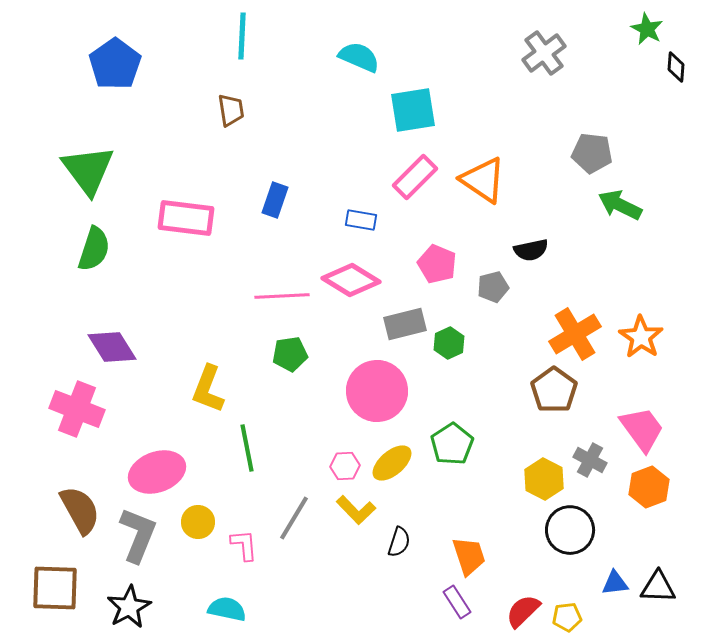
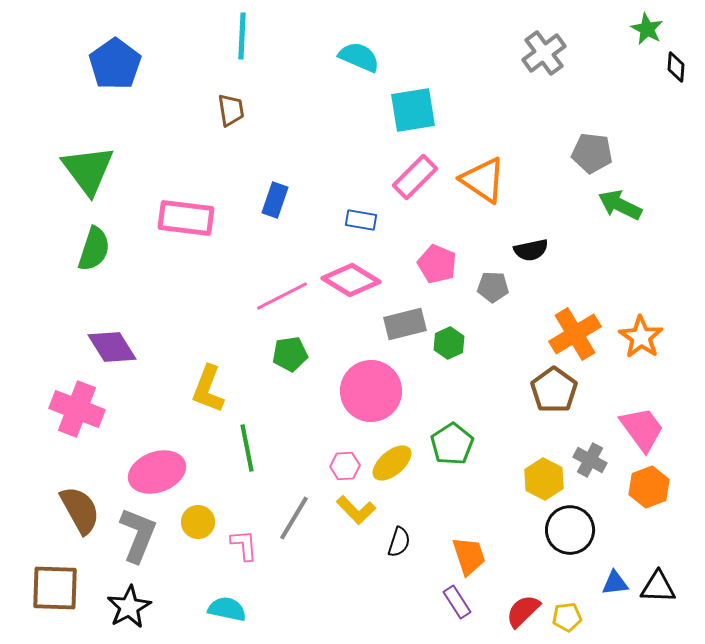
gray pentagon at (493, 287): rotated 16 degrees clockwise
pink line at (282, 296): rotated 24 degrees counterclockwise
pink circle at (377, 391): moved 6 px left
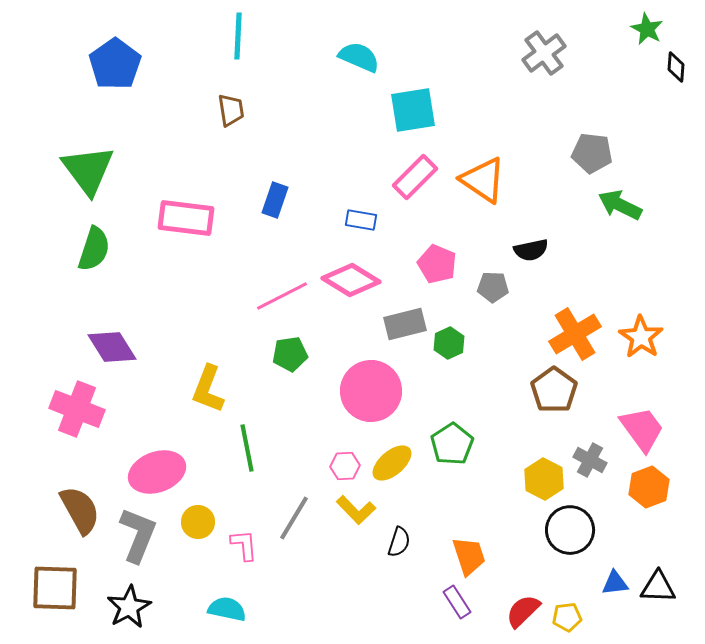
cyan line at (242, 36): moved 4 px left
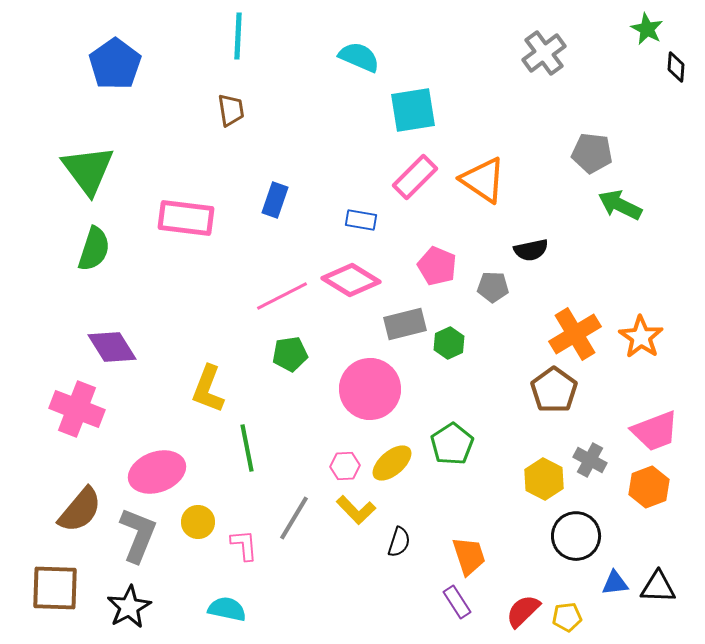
pink pentagon at (437, 264): moved 2 px down
pink circle at (371, 391): moved 1 px left, 2 px up
pink trapezoid at (642, 429): moved 13 px right, 2 px down; rotated 105 degrees clockwise
brown semicircle at (80, 510): rotated 69 degrees clockwise
black circle at (570, 530): moved 6 px right, 6 px down
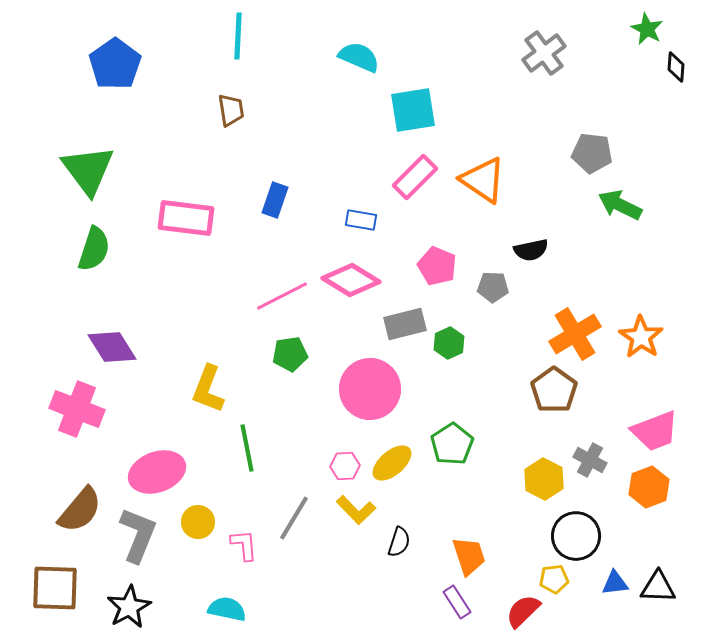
yellow pentagon at (567, 617): moved 13 px left, 38 px up
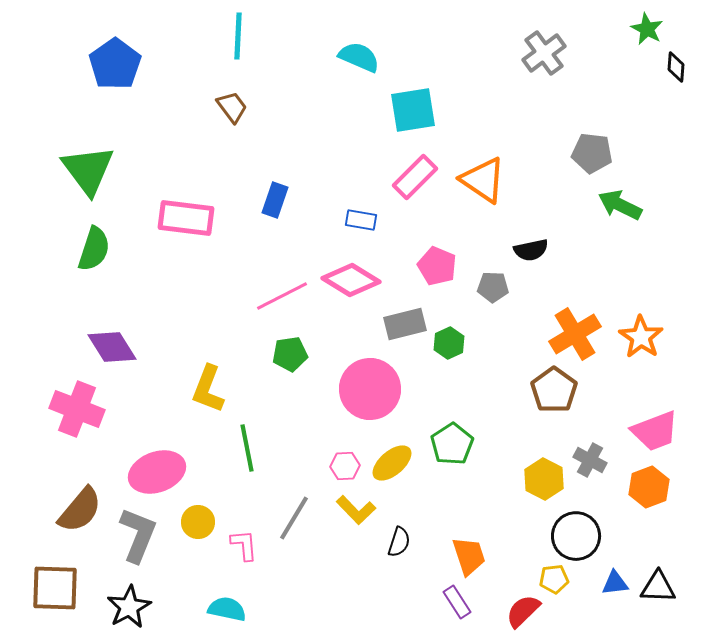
brown trapezoid at (231, 110): moved 1 px right, 3 px up; rotated 28 degrees counterclockwise
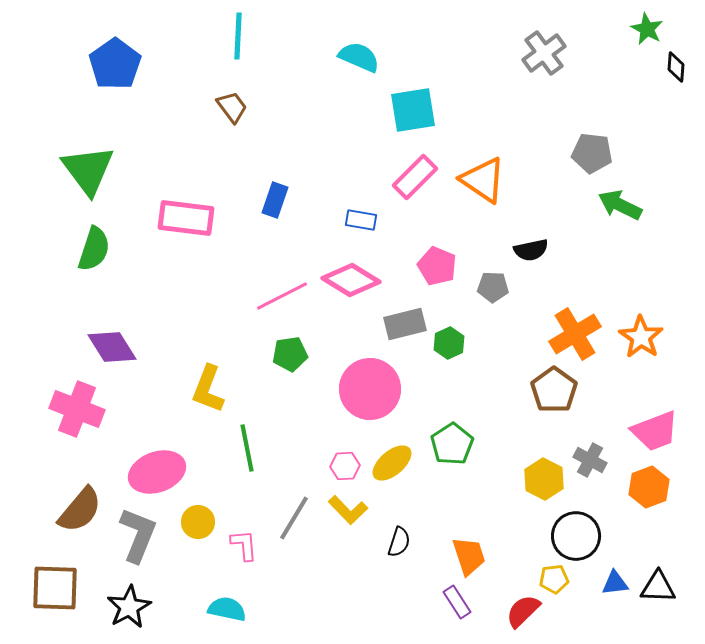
yellow L-shape at (356, 510): moved 8 px left
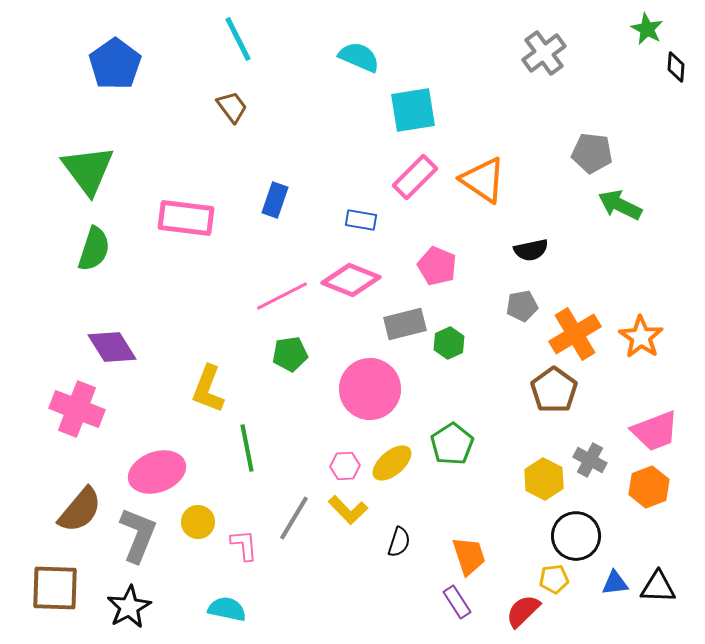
cyan line at (238, 36): moved 3 px down; rotated 30 degrees counterclockwise
pink diamond at (351, 280): rotated 10 degrees counterclockwise
gray pentagon at (493, 287): moved 29 px right, 19 px down; rotated 12 degrees counterclockwise
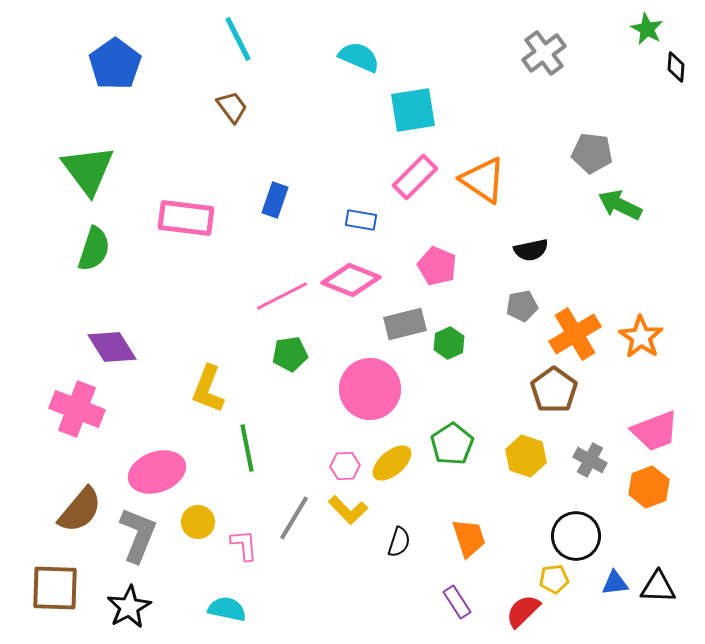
yellow hexagon at (544, 479): moved 18 px left, 23 px up; rotated 9 degrees counterclockwise
orange trapezoid at (469, 556): moved 18 px up
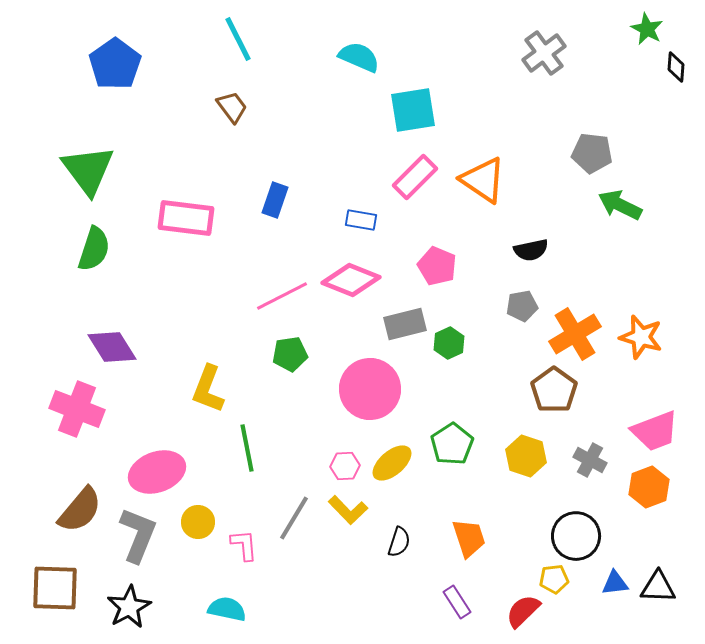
orange star at (641, 337): rotated 18 degrees counterclockwise
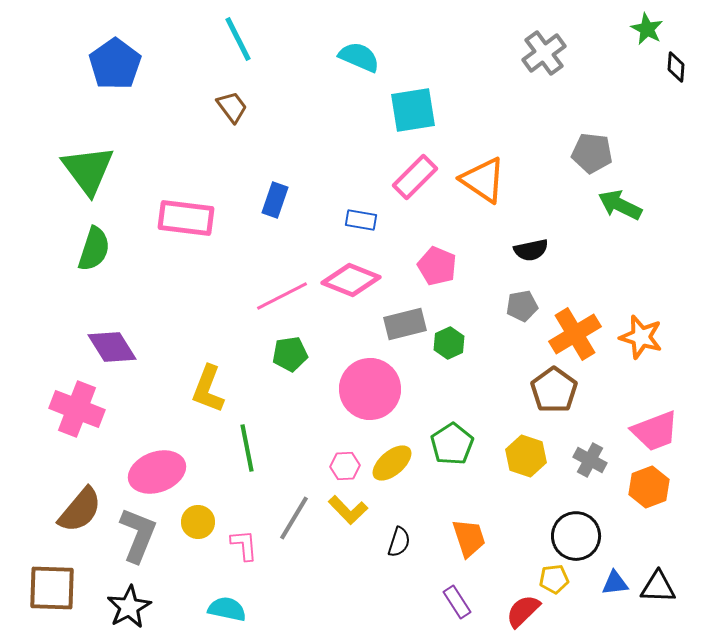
brown square at (55, 588): moved 3 px left
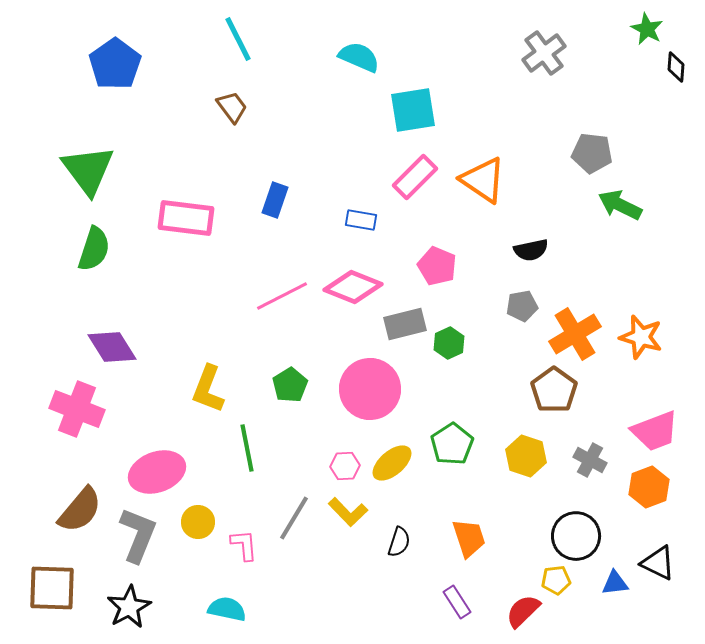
pink diamond at (351, 280): moved 2 px right, 7 px down
green pentagon at (290, 354): moved 31 px down; rotated 24 degrees counterclockwise
yellow L-shape at (348, 510): moved 2 px down
yellow pentagon at (554, 579): moved 2 px right, 1 px down
black triangle at (658, 587): moved 24 px up; rotated 24 degrees clockwise
